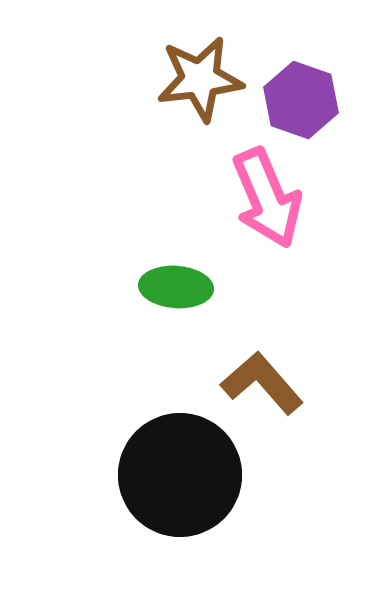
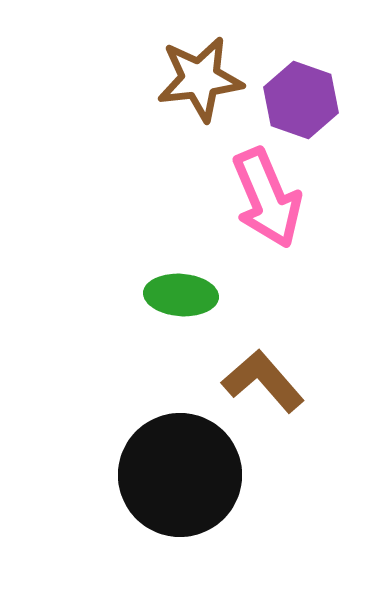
green ellipse: moved 5 px right, 8 px down
brown L-shape: moved 1 px right, 2 px up
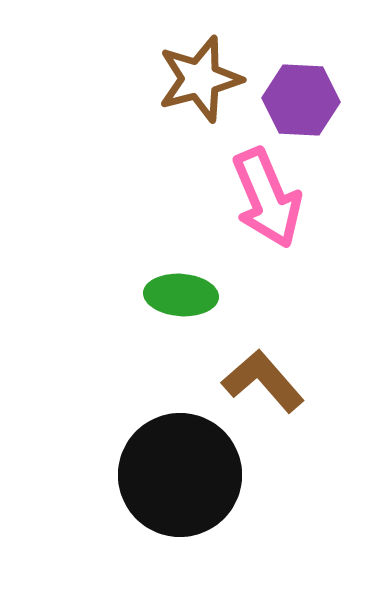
brown star: rotated 8 degrees counterclockwise
purple hexagon: rotated 16 degrees counterclockwise
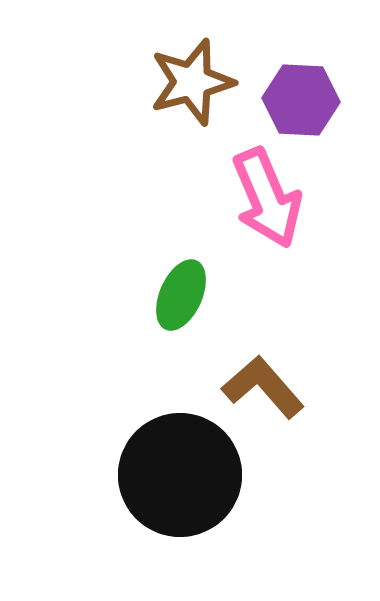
brown star: moved 8 px left, 3 px down
green ellipse: rotated 70 degrees counterclockwise
brown L-shape: moved 6 px down
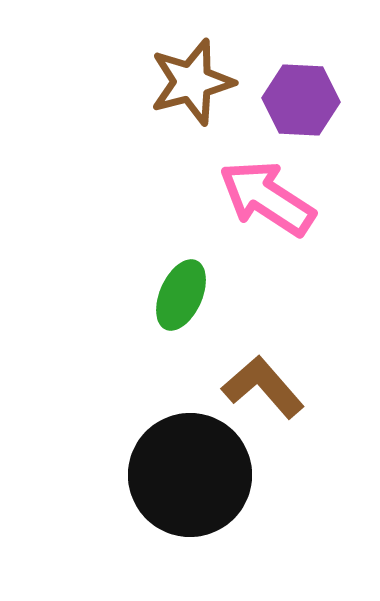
pink arrow: rotated 146 degrees clockwise
black circle: moved 10 px right
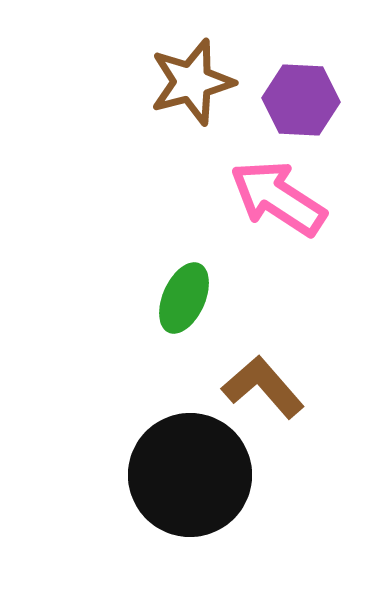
pink arrow: moved 11 px right
green ellipse: moved 3 px right, 3 px down
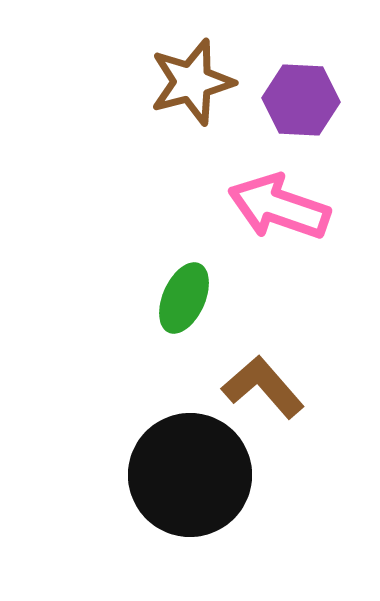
pink arrow: moved 1 px right, 9 px down; rotated 14 degrees counterclockwise
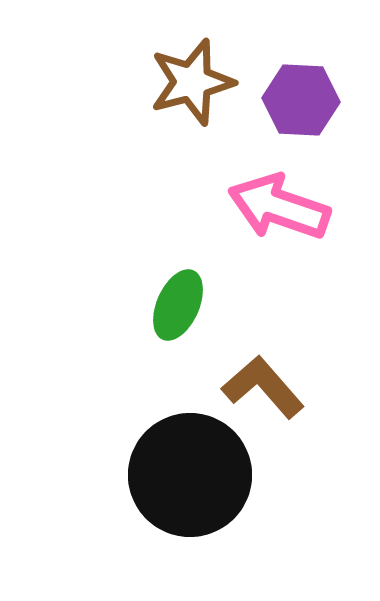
green ellipse: moved 6 px left, 7 px down
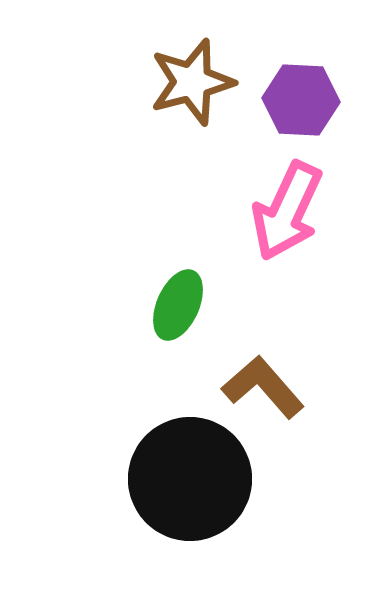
pink arrow: moved 8 px right, 4 px down; rotated 84 degrees counterclockwise
black circle: moved 4 px down
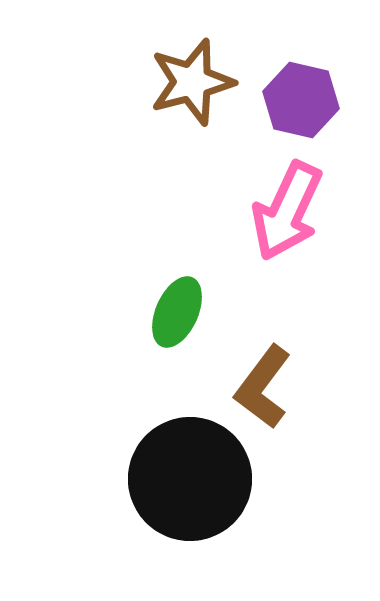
purple hexagon: rotated 10 degrees clockwise
green ellipse: moved 1 px left, 7 px down
brown L-shape: rotated 102 degrees counterclockwise
